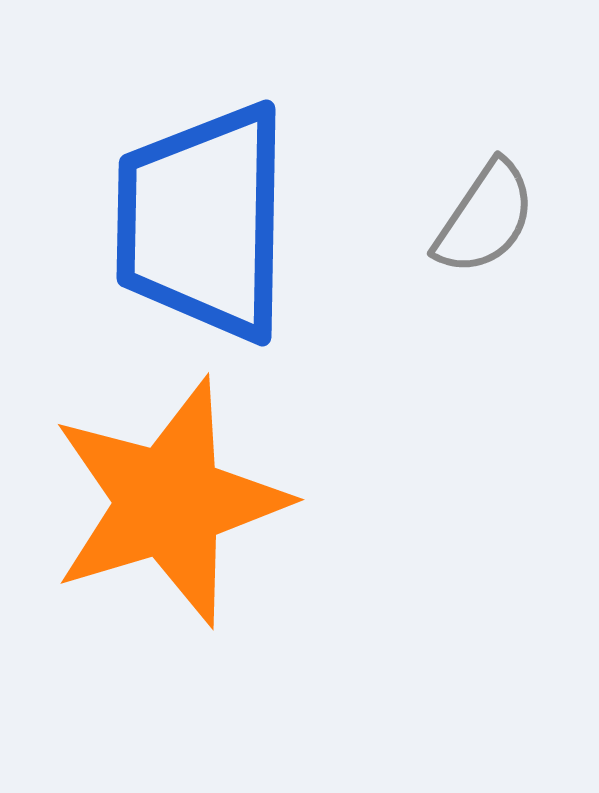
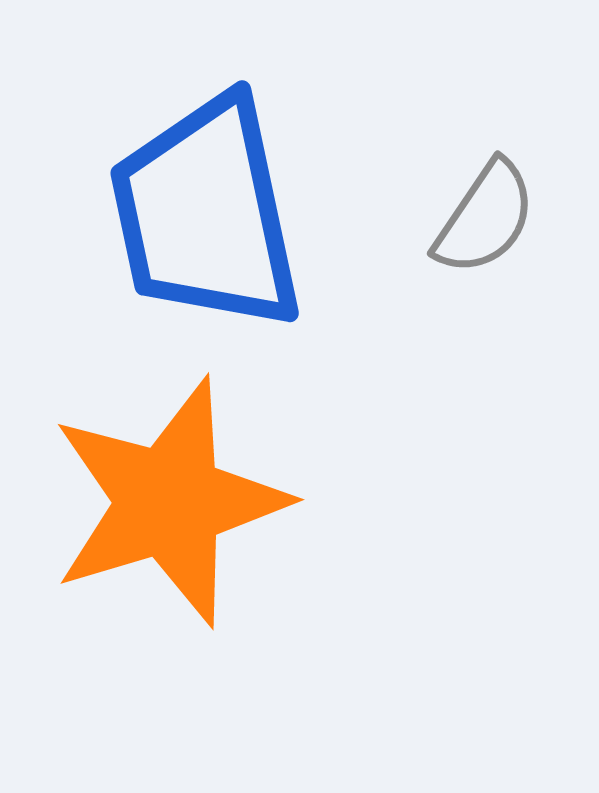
blue trapezoid: moved 3 px right, 8 px up; rotated 13 degrees counterclockwise
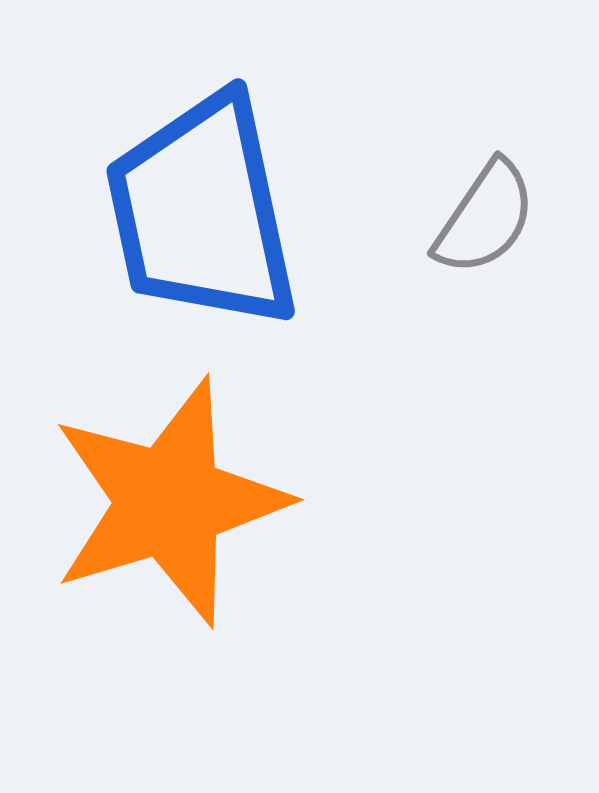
blue trapezoid: moved 4 px left, 2 px up
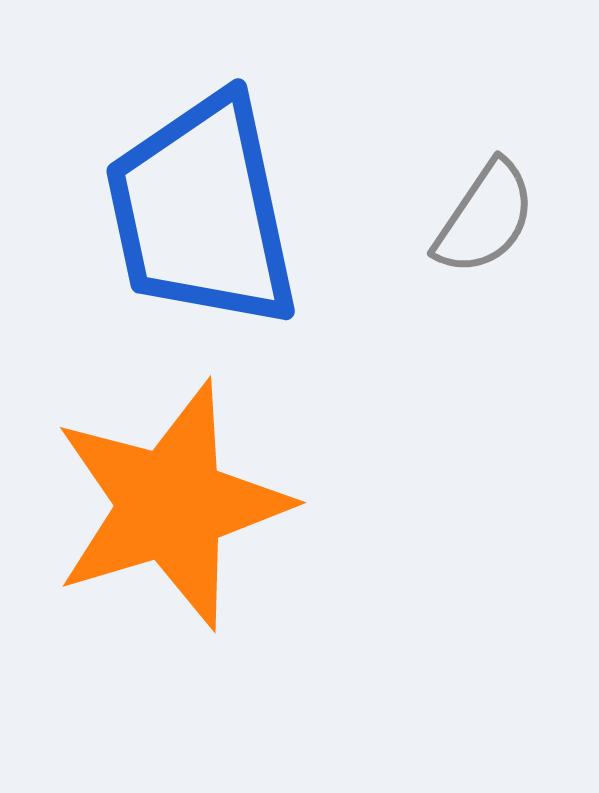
orange star: moved 2 px right, 3 px down
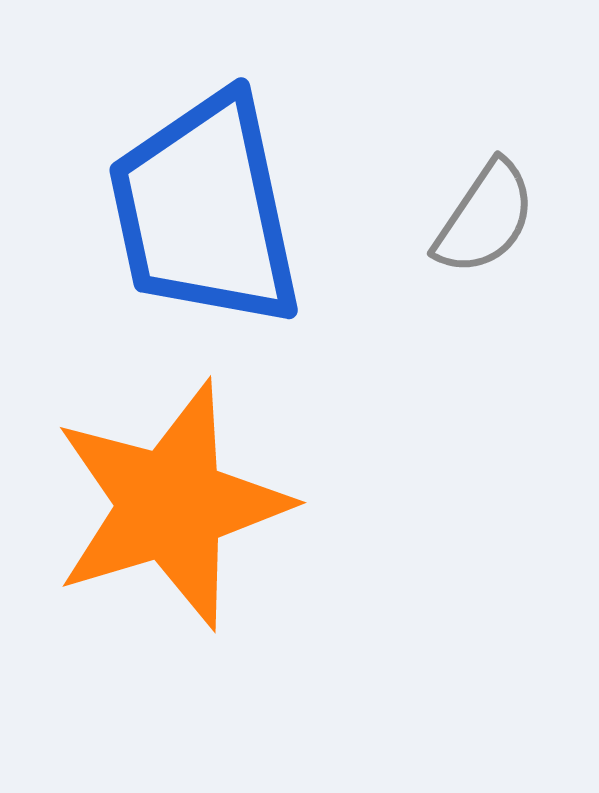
blue trapezoid: moved 3 px right, 1 px up
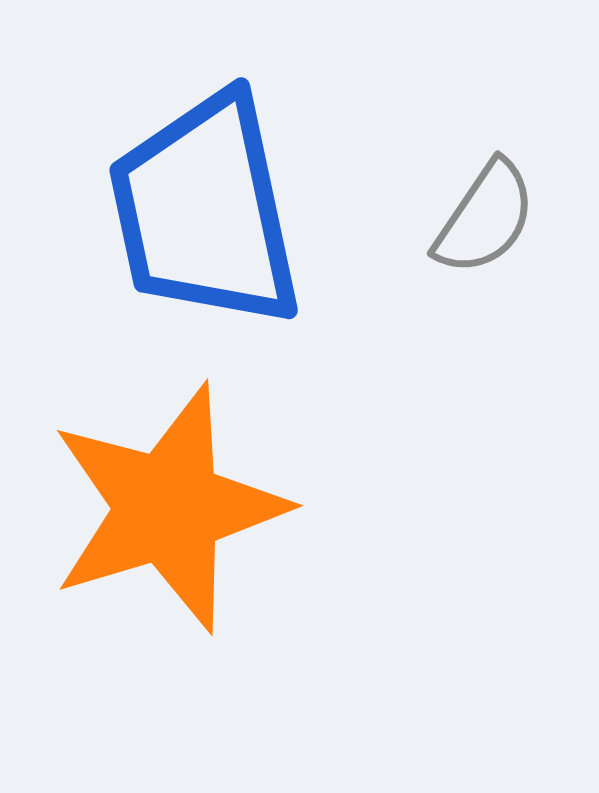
orange star: moved 3 px left, 3 px down
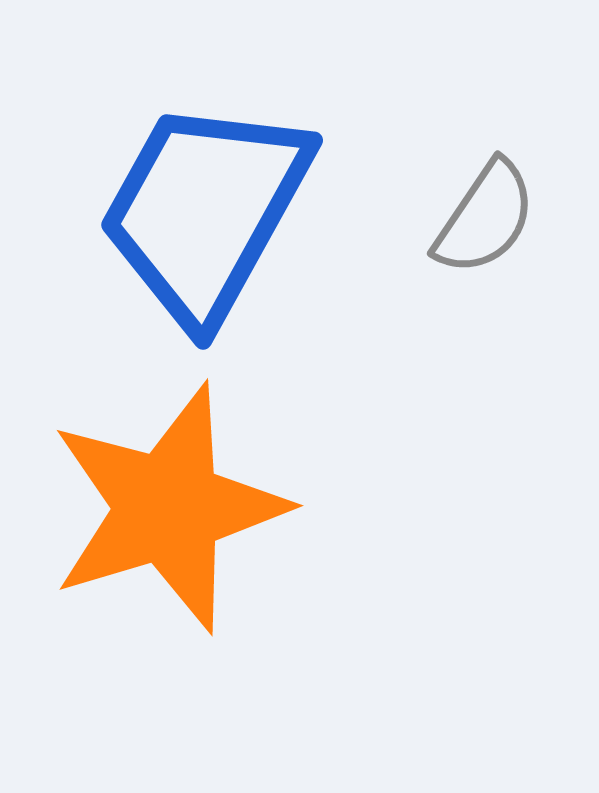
blue trapezoid: rotated 41 degrees clockwise
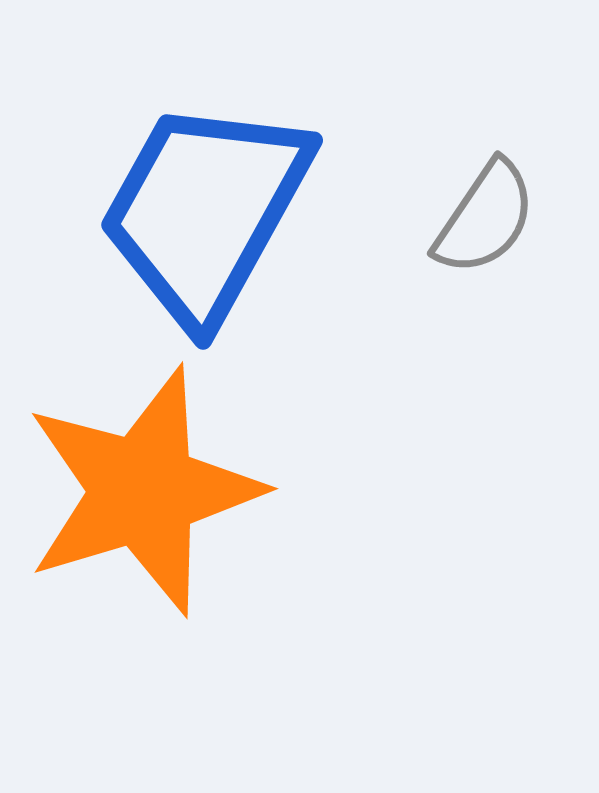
orange star: moved 25 px left, 17 px up
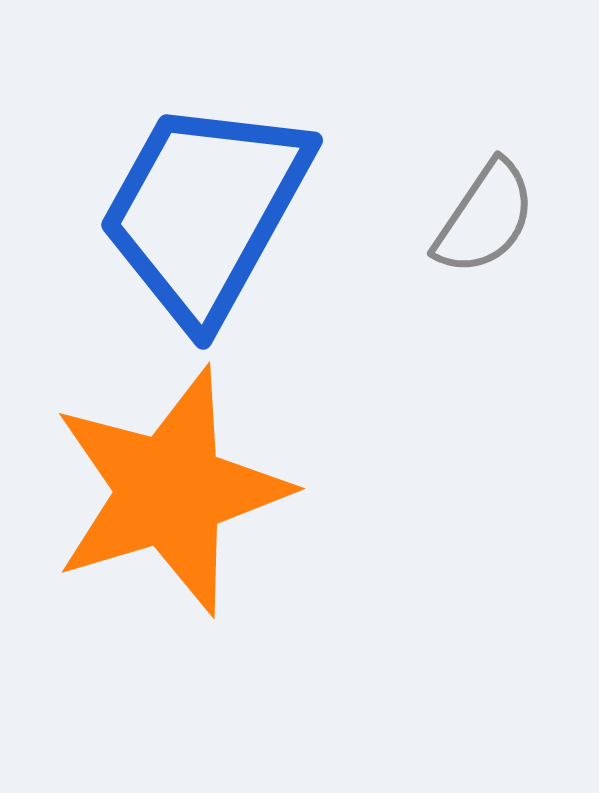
orange star: moved 27 px right
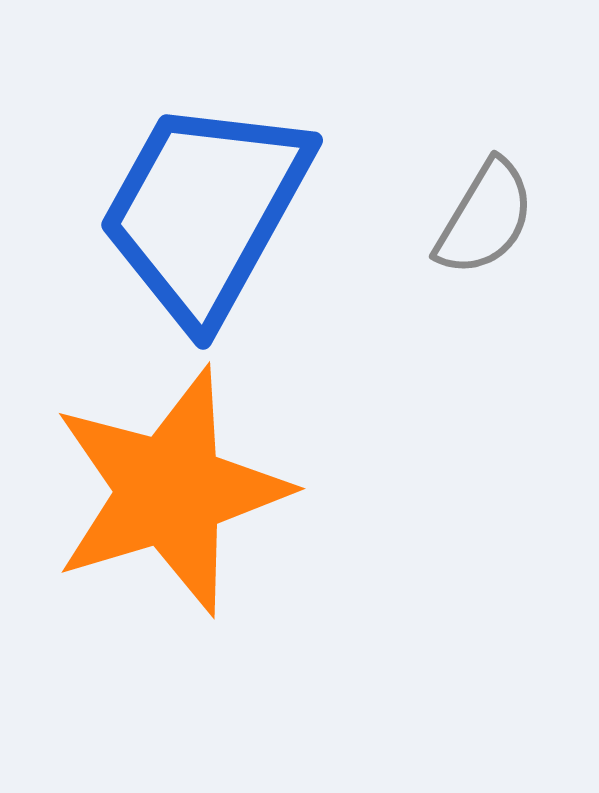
gray semicircle: rotated 3 degrees counterclockwise
